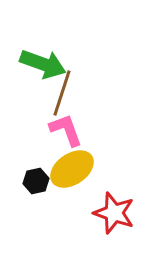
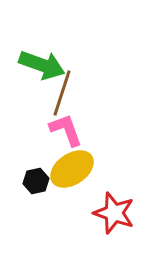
green arrow: moved 1 px left, 1 px down
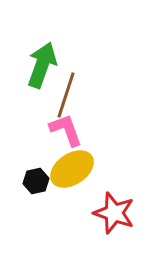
green arrow: rotated 90 degrees counterclockwise
brown line: moved 4 px right, 2 px down
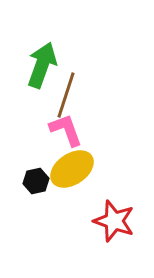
red star: moved 8 px down
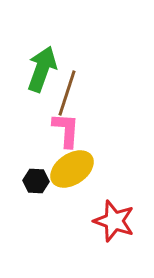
green arrow: moved 4 px down
brown line: moved 1 px right, 2 px up
pink L-shape: rotated 24 degrees clockwise
black hexagon: rotated 15 degrees clockwise
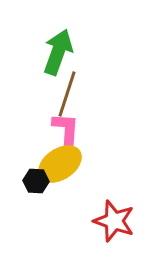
green arrow: moved 16 px right, 17 px up
brown line: moved 1 px down
yellow ellipse: moved 12 px left, 5 px up
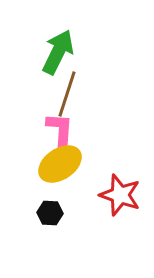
green arrow: rotated 6 degrees clockwise
pink L-shape: moved 6 px left
black hexagon: moved 14 px right, 32 px down
red star: moved 6 px right, 26 px up
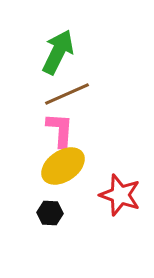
brown line: rotated 48 degrees clockwise
yellow ellipse: moved 3 px right, 2 px down
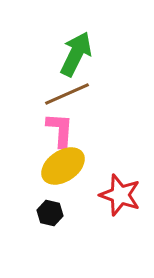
green arrow: moved 18 px right, 2 px down
black hexagon: rotated 10 degrees clockwise
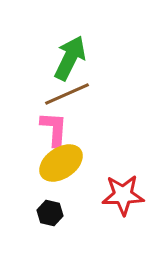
green arrow: moved 6 px left, 4 px down
pink L-shape: moved 6 px left, 1 px up
yellow ellipse: moved 2 px left, 3 px up
red star: moved 3 px right; rotated 21 degrees counterclockwise
